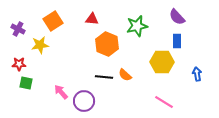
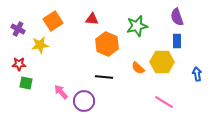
purple semicircle: rotated 24 degrees clockwise
orange semicircle: moved 13 px right, 7 px up
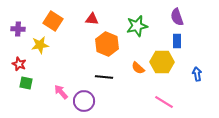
orange square: rotated 24 degrees counterclockwise
purple cross: rotated 24 degrees counterclockwise
red star: rotated 24 degrees clockwise
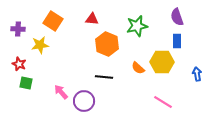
pink line: moved 1 px left
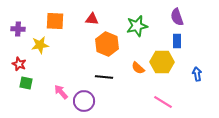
orange square: moved 2 px right; rotated 30 degrees counterclockwise
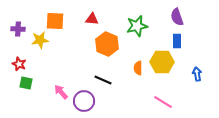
yellow star: moved 5 px up
orange semicircle: rotated 48 degrees clockwise
black line: moved 1 px left, 3 px down; rotated 18 degrees clockwise
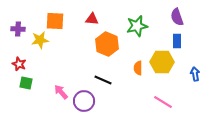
blue arrow: moved 2 px left
